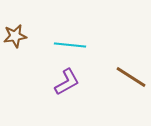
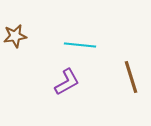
cyan line: moved 10 px right
brown line: rotated 40 degrees clockwise
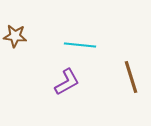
brown star: rotated 15 degrees clockwise
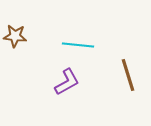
cyan line: moved 2 px left
brown line: moved 3 px left, 2 px up
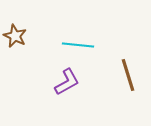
brown star: rotated 20 degrees clockwise
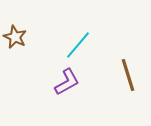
brown star: moved 1 px down
cyan line: rotated 56 degrees counterclockwise
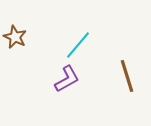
brown line: moved 1 px left, 1 px down
purple L-shape: moved 3 px up
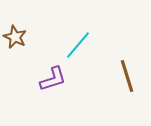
purple L-shape: moved 14 px left; rotated 12 degrees clockwise
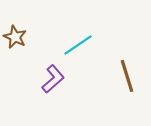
cyan line: rotated 16 degrees clockwise
purple L-shape: rotated 24 degrees counterclockwise
